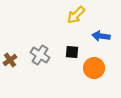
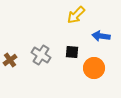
gray cross: moved 1 px right
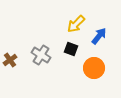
yellow arrow: moved 9 px down
blue arrow: moved 2 px left; rotated 120 degrees clockwise
black square: moved 1 px left, 3 px up; rotated 16 degrees clockwise
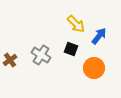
yellow arrow: rotated 90 degrees counterclockwise
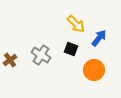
blue arrow: moved 2 px down
orange circle: moved 2 px down
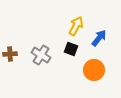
yellow arrow: moved 2 px down; rotated 108 degrees counterclockwise
brown cross: moved 6 px up; rotated 32 degrees clockwise
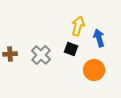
yellow arrow: moved 2 px right; rotated 12 degrees counterclockwise
blue arrow: rotated 54 degrees counterclockwise
gray cross: rotated 12 degrees clockwise
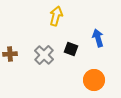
yellow arrow: moved 22 px left, 10 px up
blue arrow: moved 1 px left
gray cross: moved 3 px right
orange circle: moved 10 px down
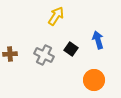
yellow arrow: rotated 18 degrees clockwise
blue arrow: moved 2 px down
black square: rotated 16 degrees clockwise
gray cross: rotated 18 degrees counterclockwise
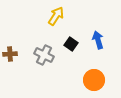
black square: moved 5 px up
